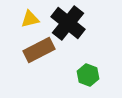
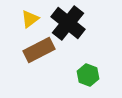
yellow triangle: rotated 24 degrees counterclockwise
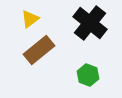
black cross: moved 22 px right
brown rectangle: rotated 12 degrees counterclockwise
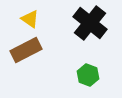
yellow triangle: rotated 48 degrees counterclockwise
brown rectangle: moved 13 px left; rotated 12 degrees clockwise
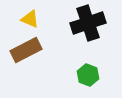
yellow triangle: rotated 12 degrees counterclockwise
black cross: moved 2 px left; rotated 32 degrees clockwise
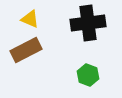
black cross: rotated 12 degrees clockwise
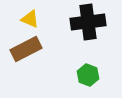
black cross: moved 1 px up
brown rectangle: moved 1 px up
